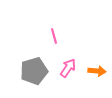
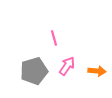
pink line: moved 2 px down
pink arrow: moved 1 px left, 2 px up
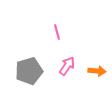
pink line: moved 3 px right, 6 px up
gray pentagon: moved 5 px left
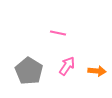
pink line: moved 1 px right, 1 px down; rotated 63 degrees counterclockwise
gray pentagon: rotated 24 degrees counterclockwise
